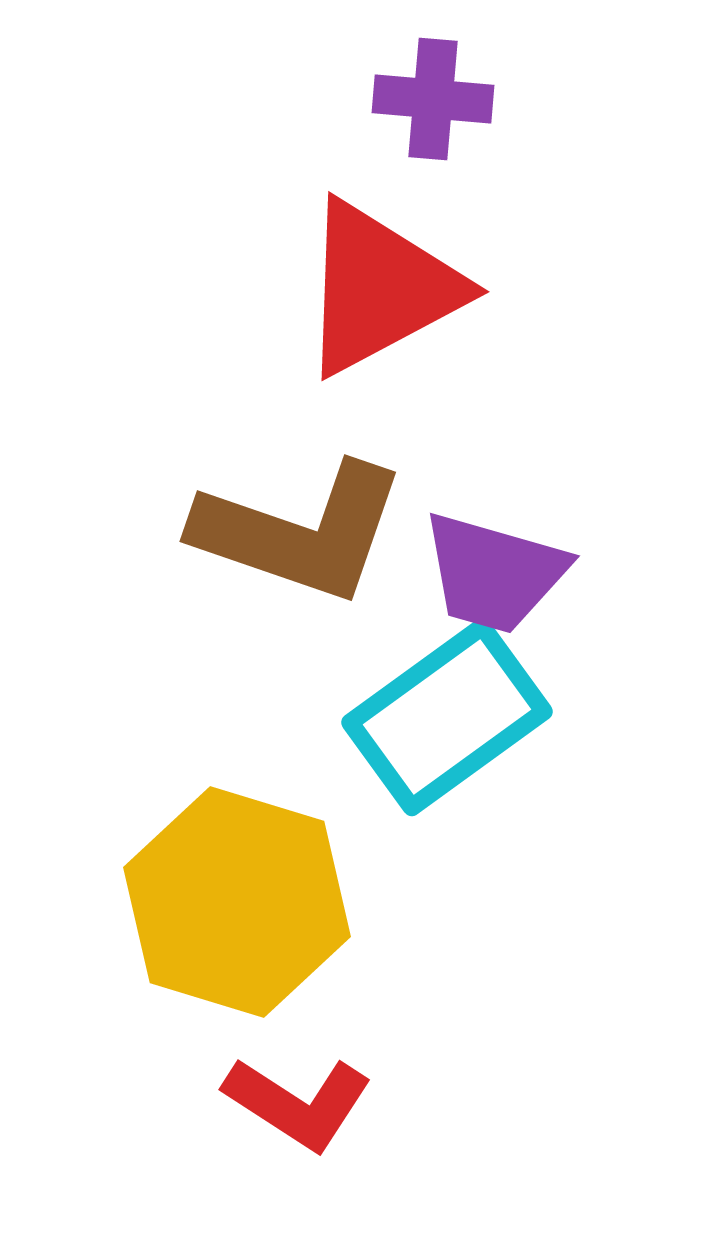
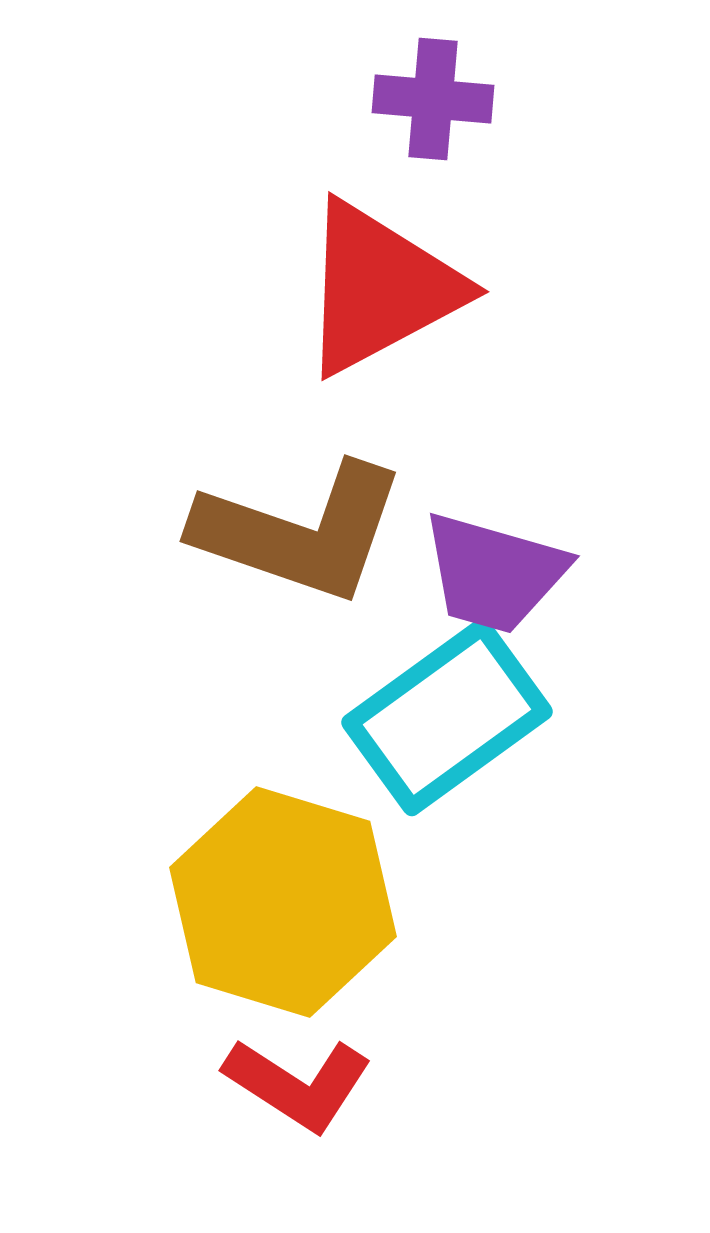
yellow hexagon: moved 46 px right
red L-shape: moved 19 px up
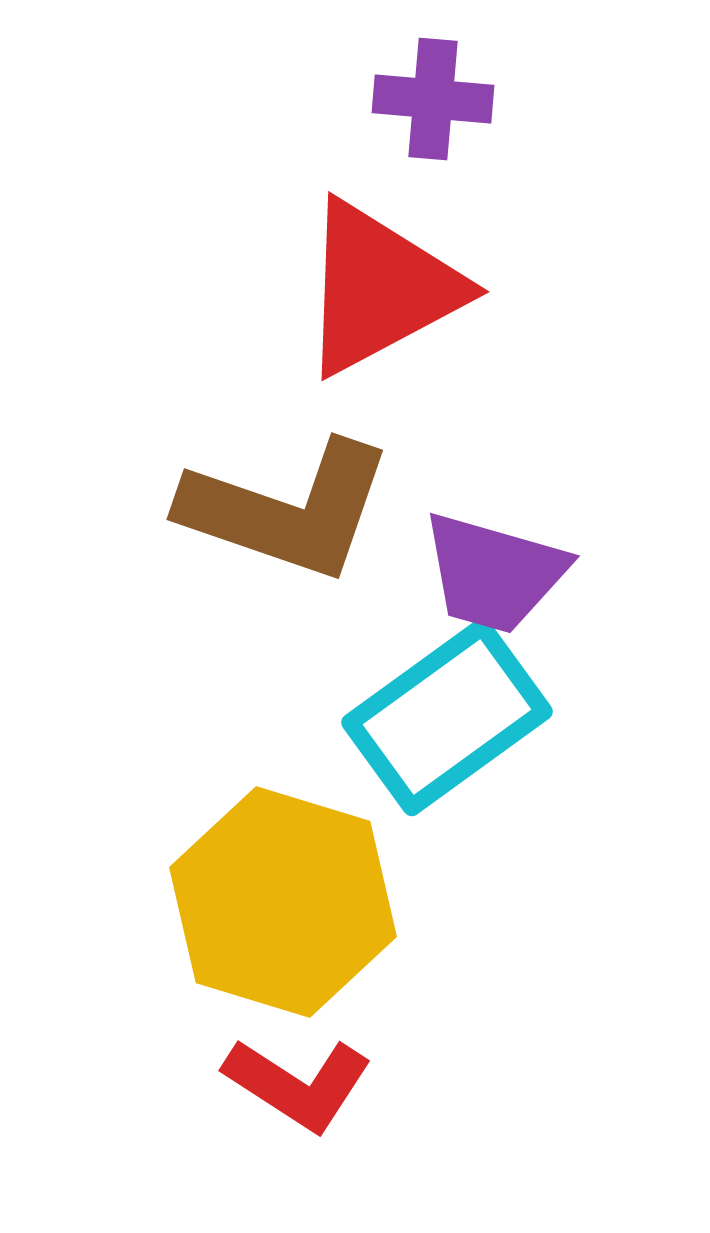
brown L-shape: moved 13 px left, 22 px up
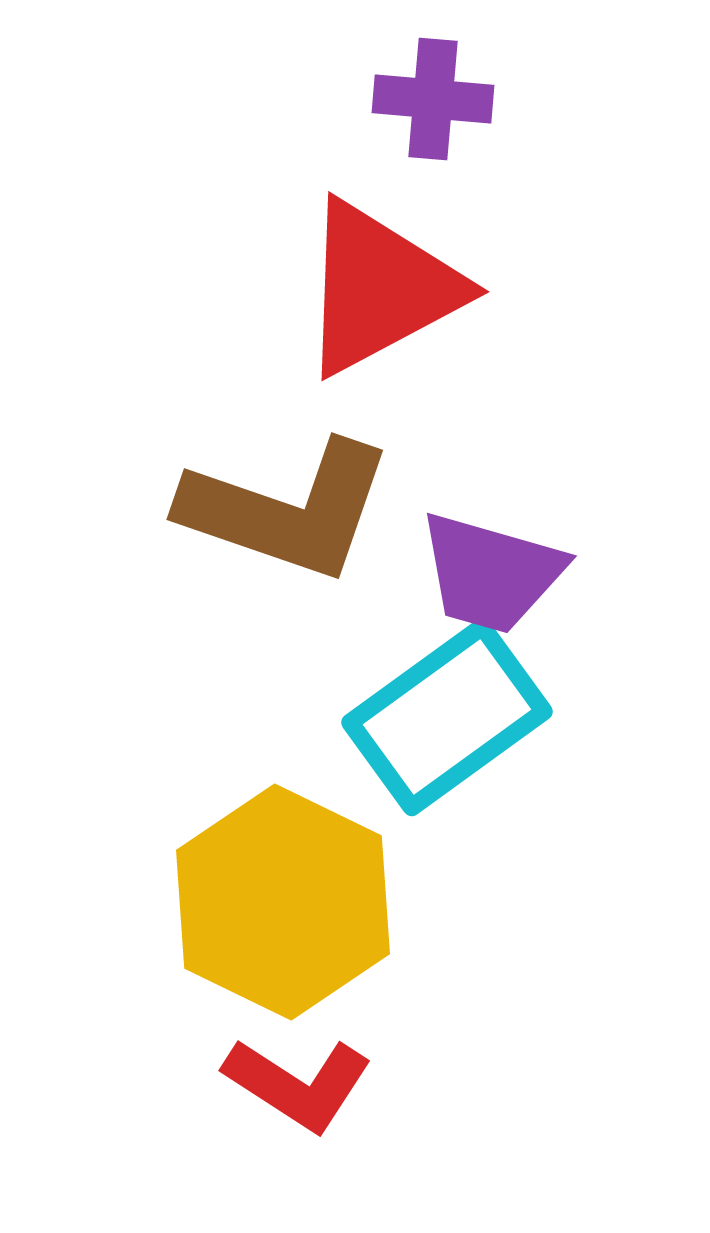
purple trapezoid: moved 3 px left
yellow hexagon: rotated 9 degrees clockwise
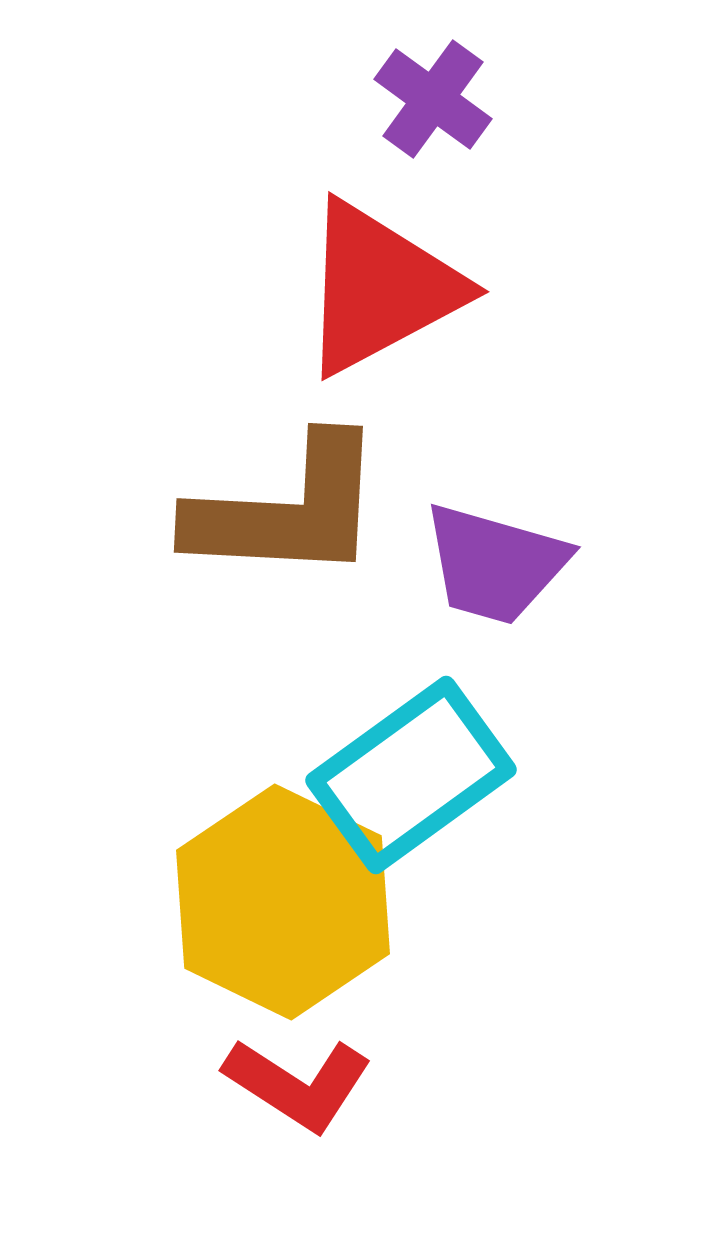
purple cross: rotated 31 degrees clockwise
brown L-shape: rotated 16 degrees counterclockwise
purple trapezoid: moved 4 px right, 9 px up
cyan rectangle: moved 36 px left, 58 px down
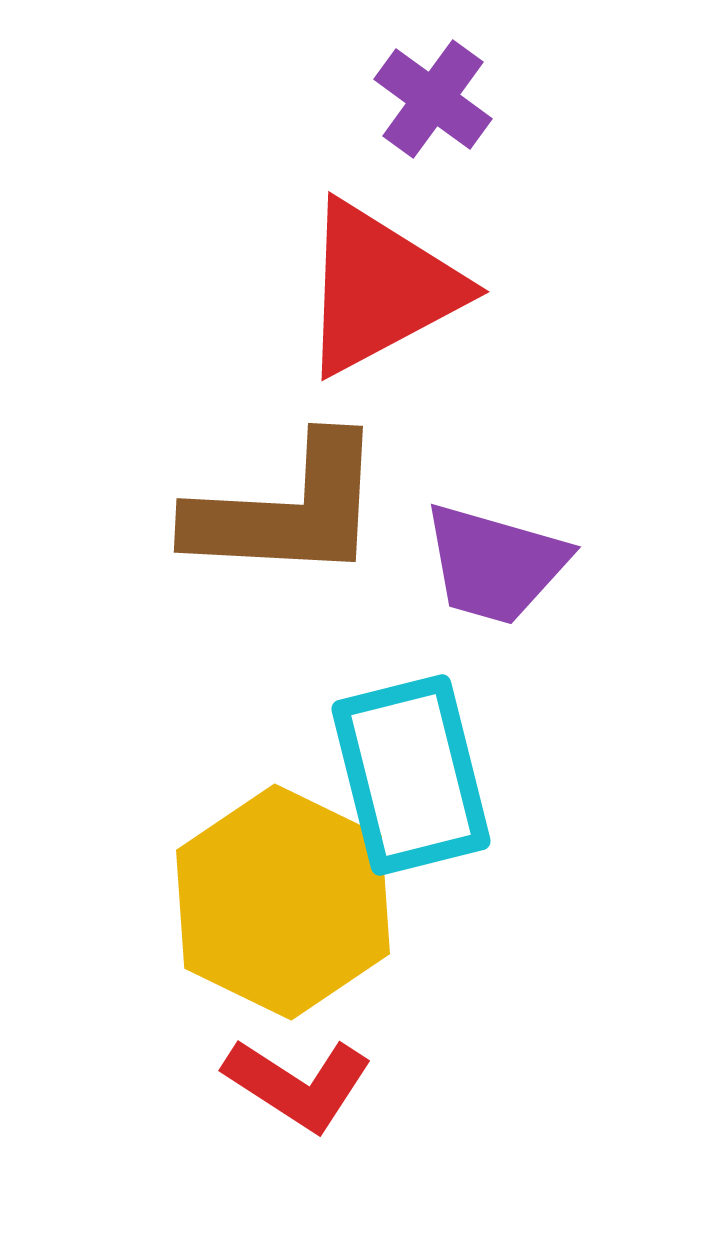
cyan rectangle: rotated 68 degrees counterclockwise
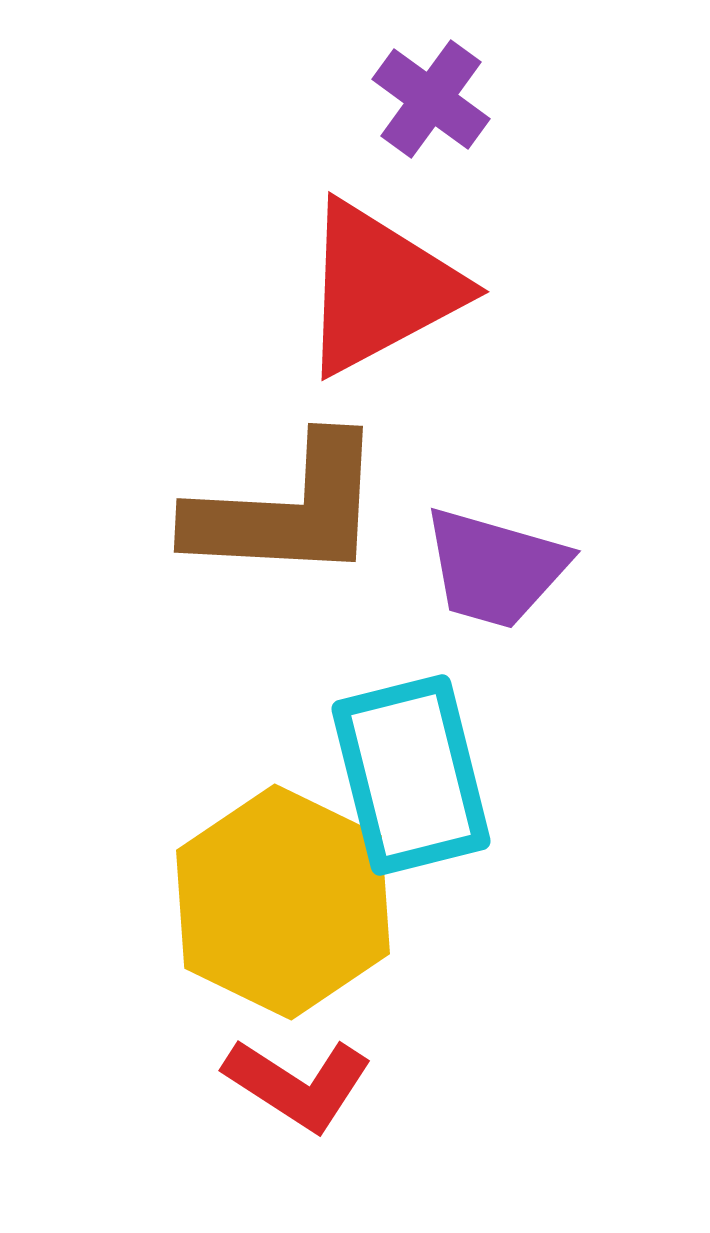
purple cross: moved 2 px left
purple trapezoid: moved 4 px down
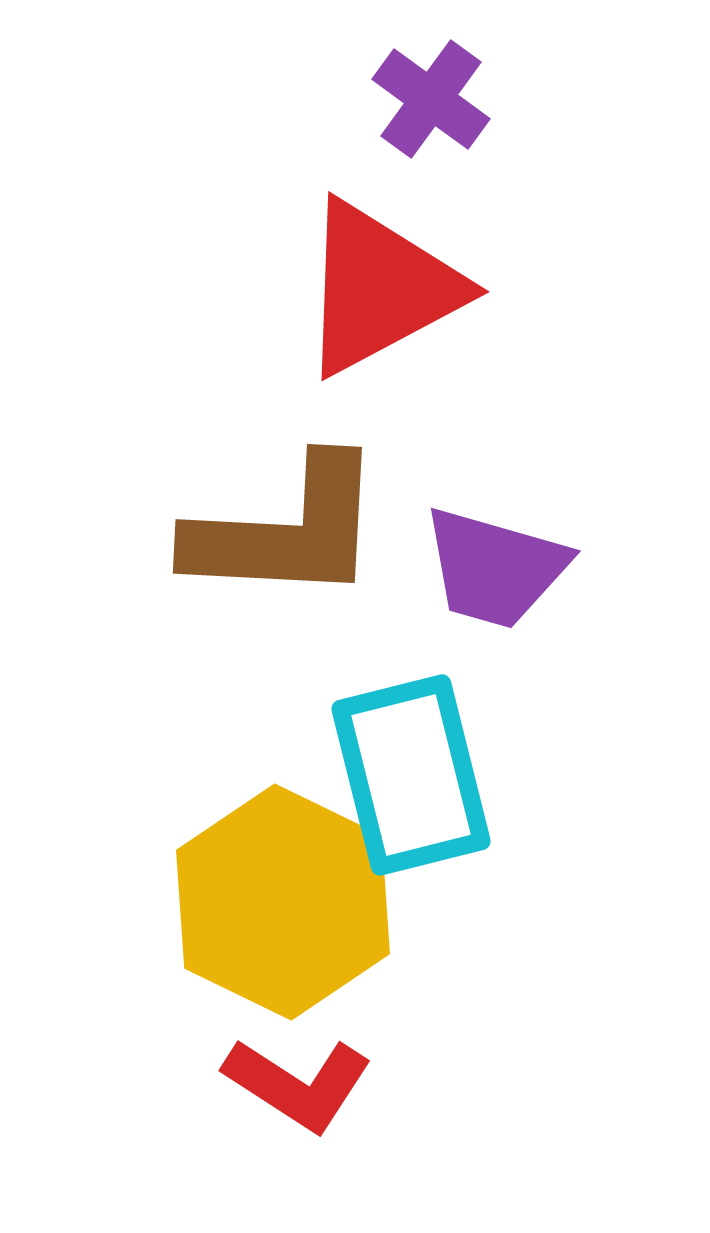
brown L-shape: moved 1 px left, 21 px down
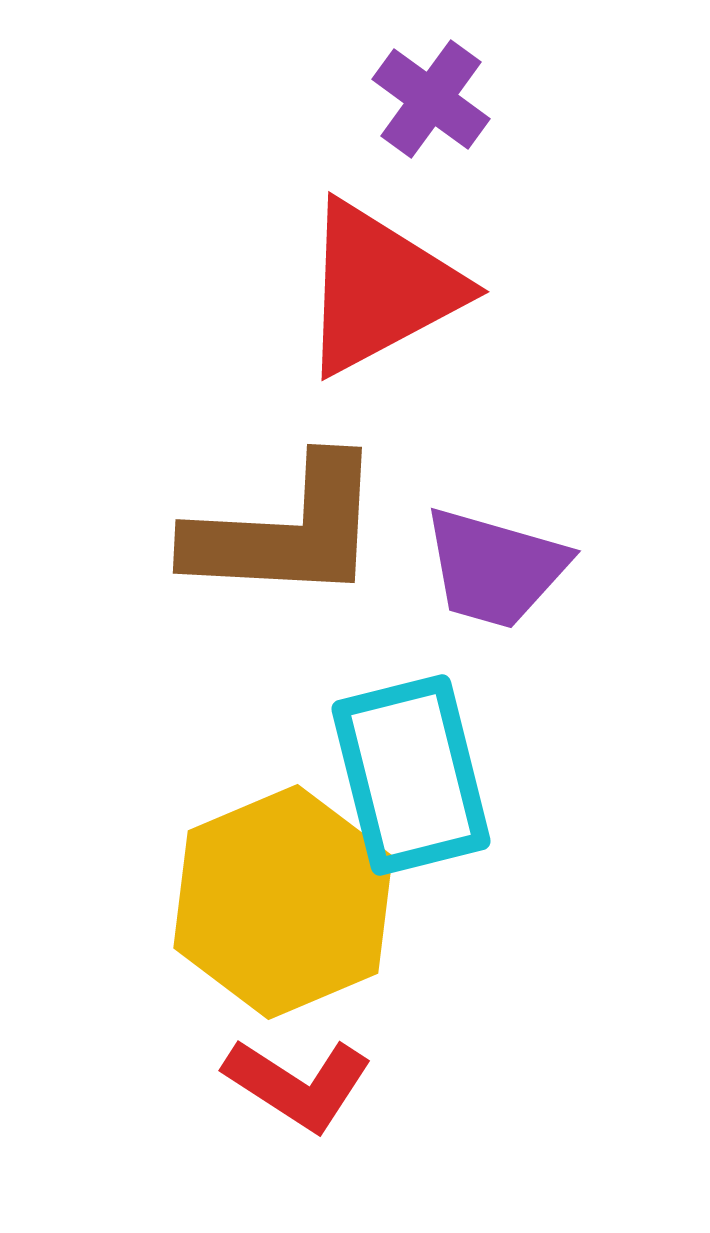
yellow hexagon: rotated 11 degrees clockwise
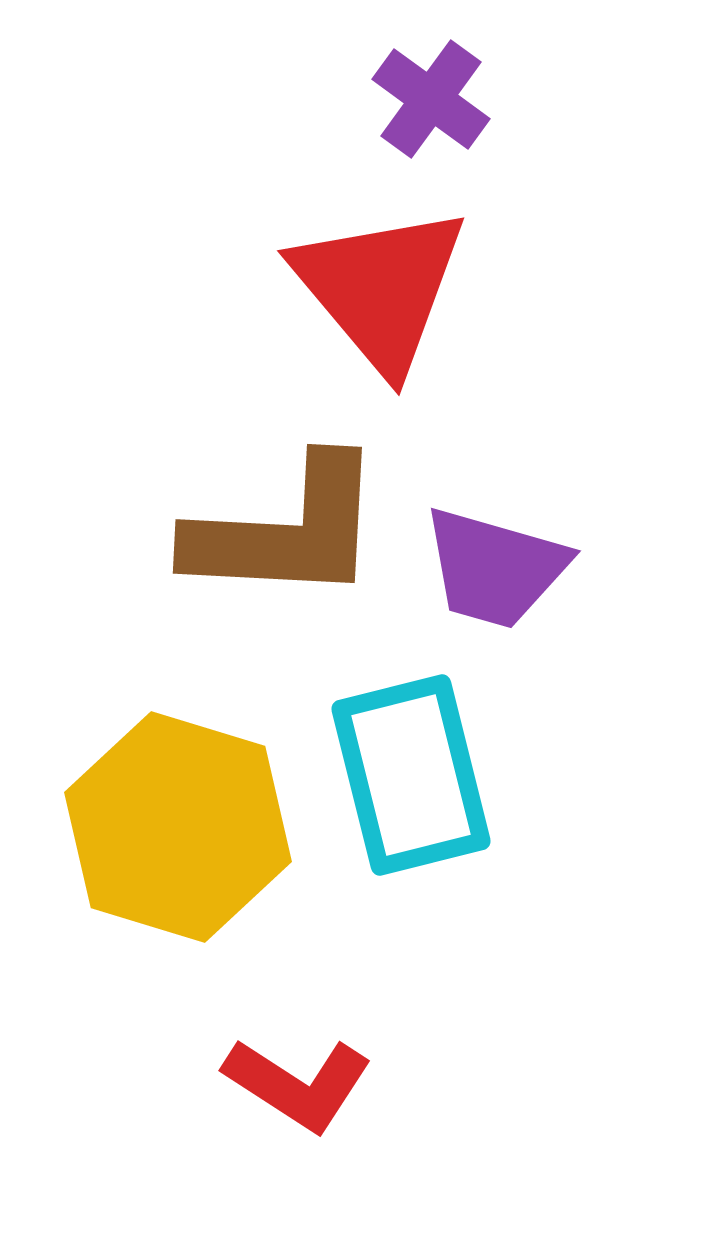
red triangle: rotated 42 degrees counterclockwise
yellow hexagon: moved 105 px left, 75 px up; rotated 20 degrees counterclockwise
